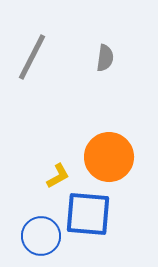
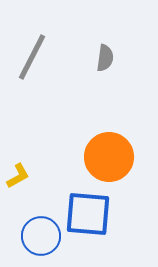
yellow L-shape: moved 40 px left
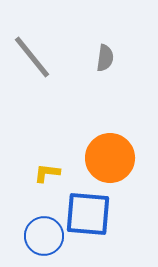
gray line: rotated 66 degrees counterclockwise
orange circle: moved 1 px right, 1 px down
yellow L-shape: moved 29 px right, 3 px up; rotated 144 degrees counterclockwise
blue circle: moved 3 px right
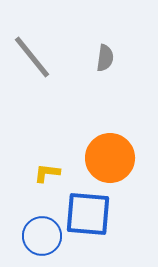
blue circle: moved 2 px left
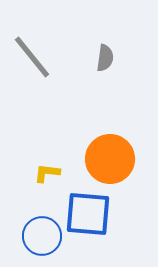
orange circle: moved 1 px down
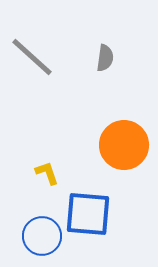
gray line: rotated 9 degrees counterclockwise
orange circle: moved 14 px right, 14 px up
yellow L-shape: rotated 64 degrees clockwise
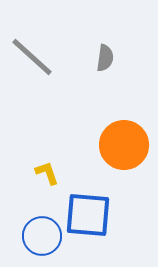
blue square: moved 1 px down
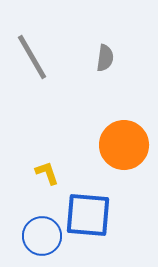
gray line: rotated 18 degrees clockwise
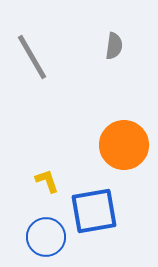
gray semicircle: moved 9 px right, 12 px up
yellow L-shape: moved 8 px down
blue square: moved 6 px right, 4 px up; rotated 15 degrees counterclockwise
blue circle: moved 4 px right, 1 px down
